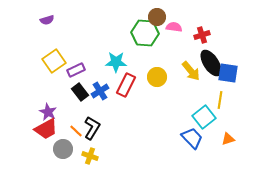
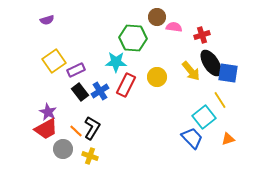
green hexagon: moved 12 px left, 5 px down
yellow line: rotated 42 degrees counterclockwise
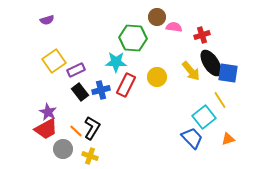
blue cross: moved 1 px right, 1 px up; rotated 18 degrees clockwise
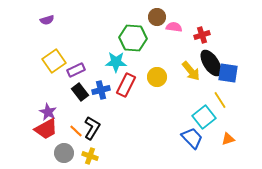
gray circle: moved 1 px right, 4 px down
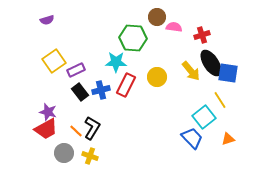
purple star: rotated 12 degrees counterclockwise
